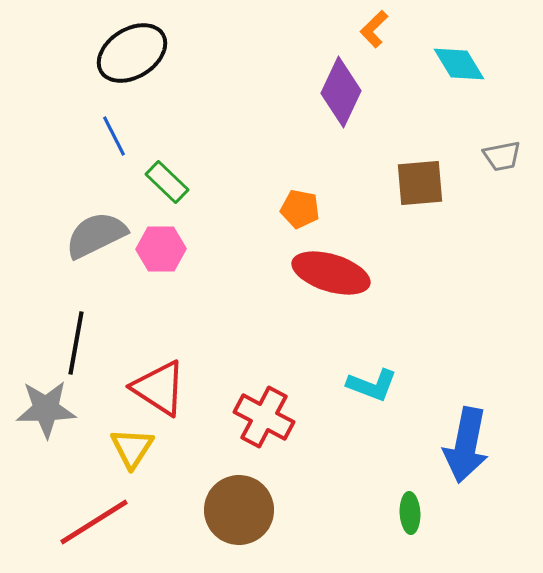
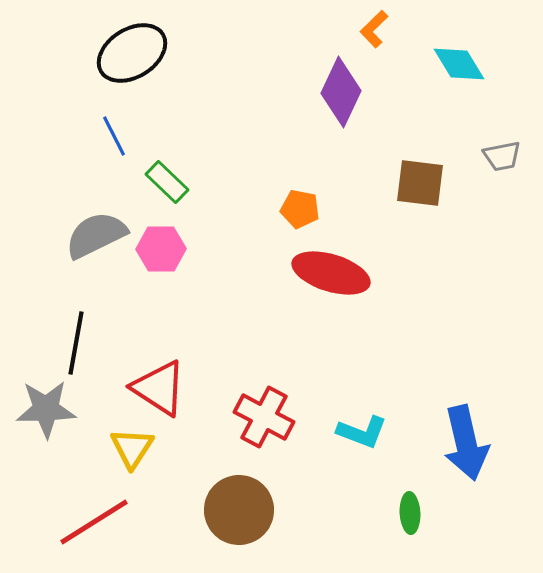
brown square: rotated 12 degrees clockwise
cyan L-shape: moved 10 px left, 47 px down
blue arrow: moved 2 px up; rotated 24 degrees counterclockwise
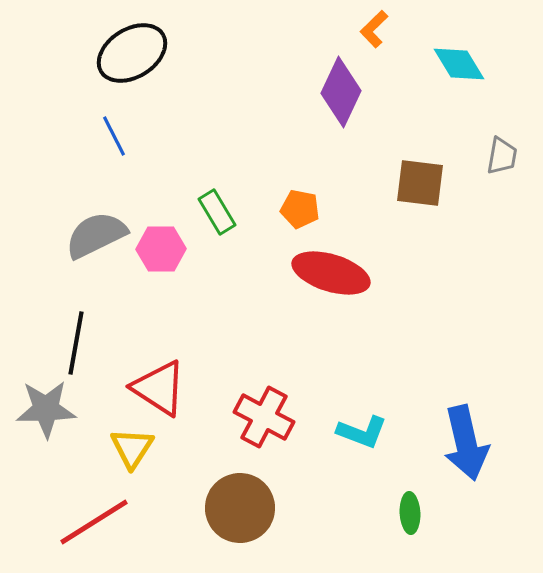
gray trapezoid: rotated 69 degrees counterclockwise
green rectangle: moved 50 px right, 30 px down; rotated 15 degrees clockwise
brown circle: moved 1 px right, 2 px up
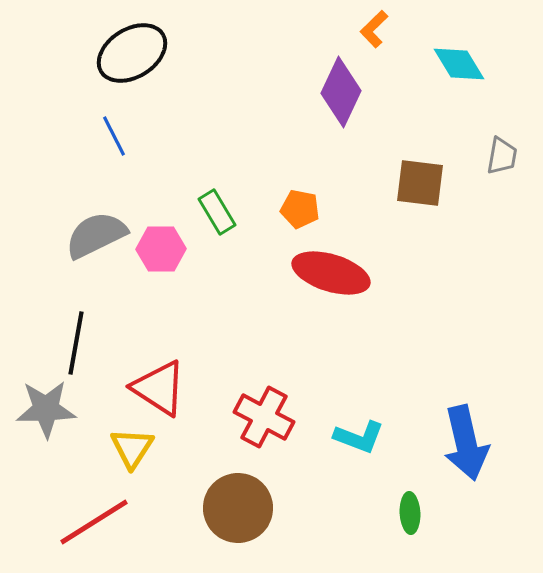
cyan L-shape: moved 3 px left, 5 px down
brown circle: moved 2 px left
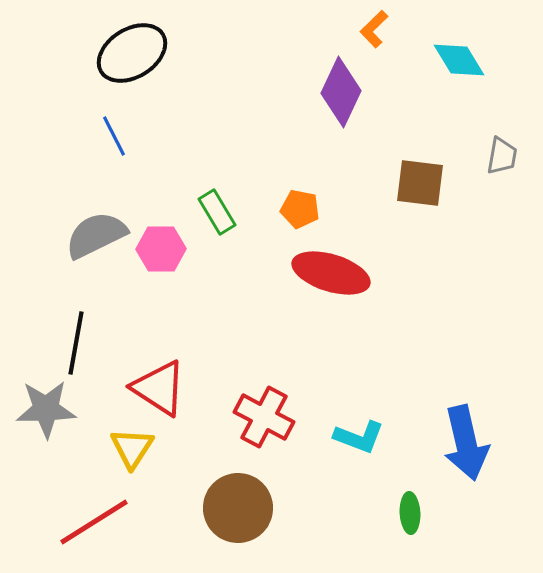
cyan diamond: moved 4 px up
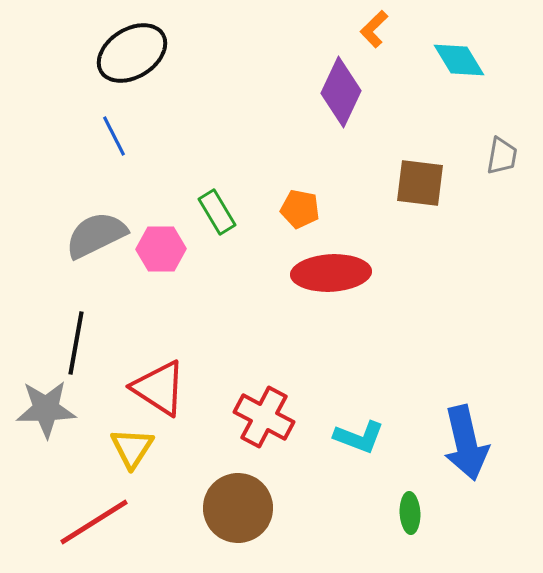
red ellipse: rotated 20 degrees counterclockwise
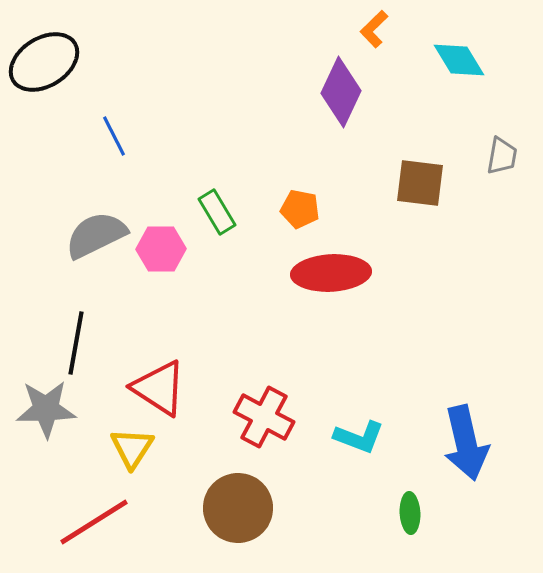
black ellipse: moved 88 px left, 9 px down
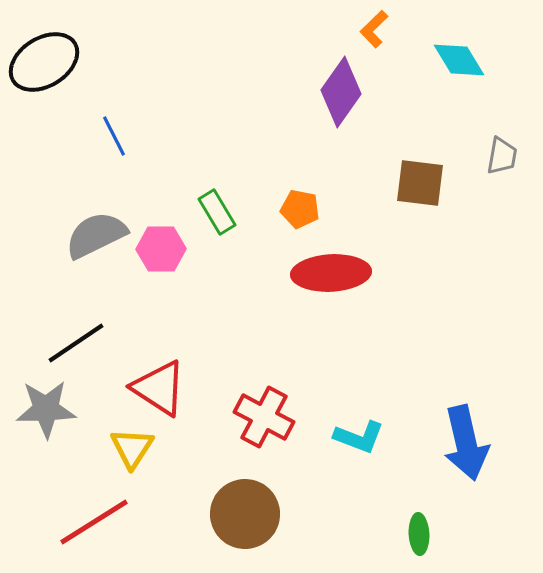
purple diamond: rotated 10 degrees clockwise
black line: rotated 46 degrees clockwise
brown circle: moved 7 px right, 6 px down
green ellipse: moved 9 px right, 21 px down
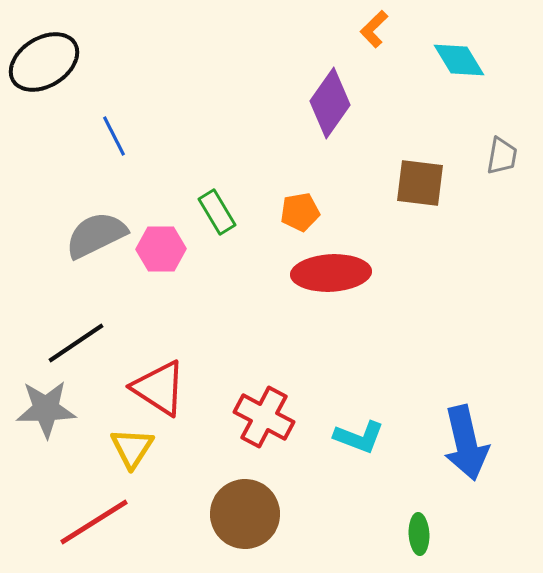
purple diamond: moved 11 px left, 11 px down
orange pentagon: moved 3 px down; rotated 21 degrees counterclockwise
